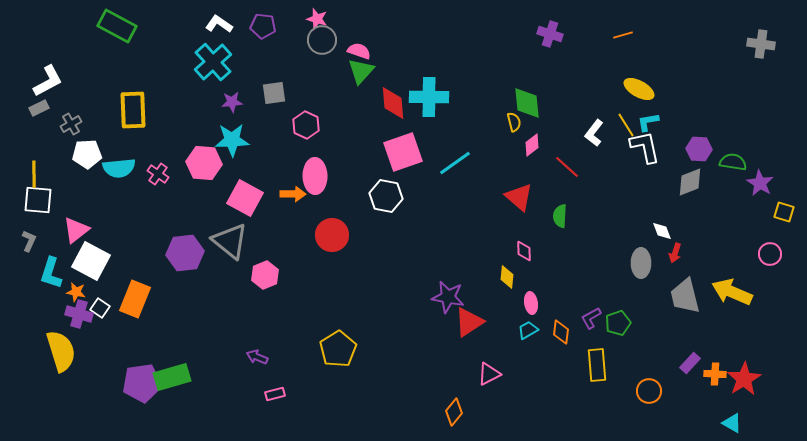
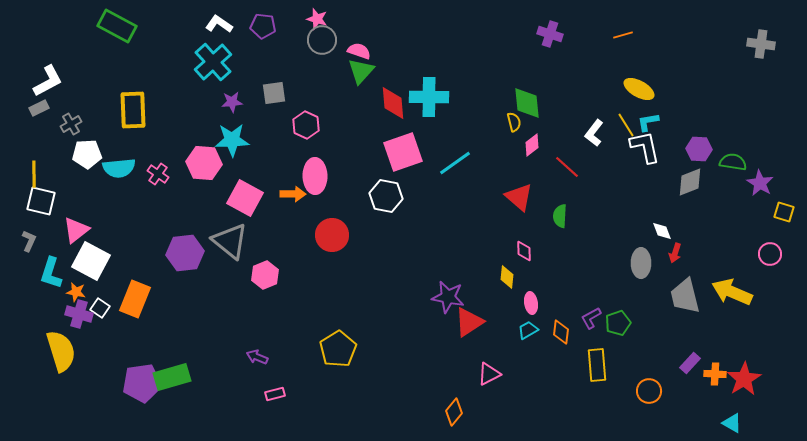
white square at (38, 200): moved 3 px right, 1 px down; rotated 8 degrees clockwise
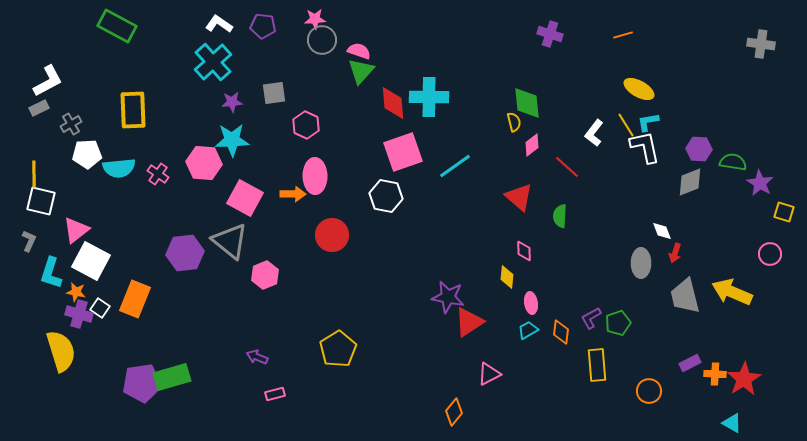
pink star at (317, 19): moved 2 px left; rotated 20 degrees counterclockwise
cyan line at (455, 163): moved 3 px down
purple rectangle at (690, 363): rotated 20 degrees clockwise
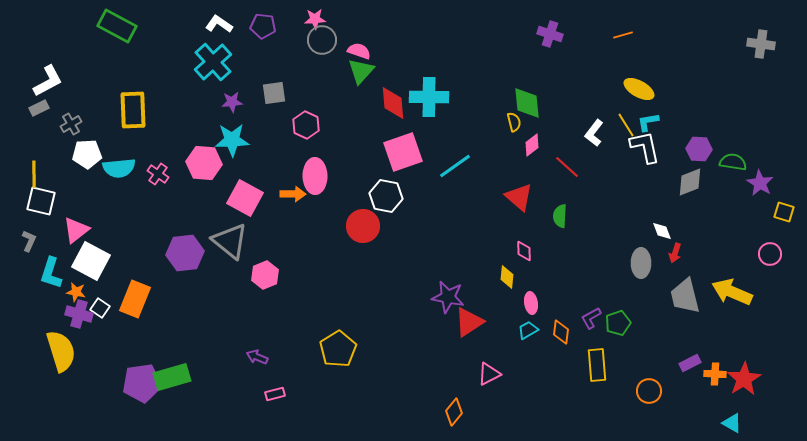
red circle at (332, 235): moved 31 px right, 9 px up
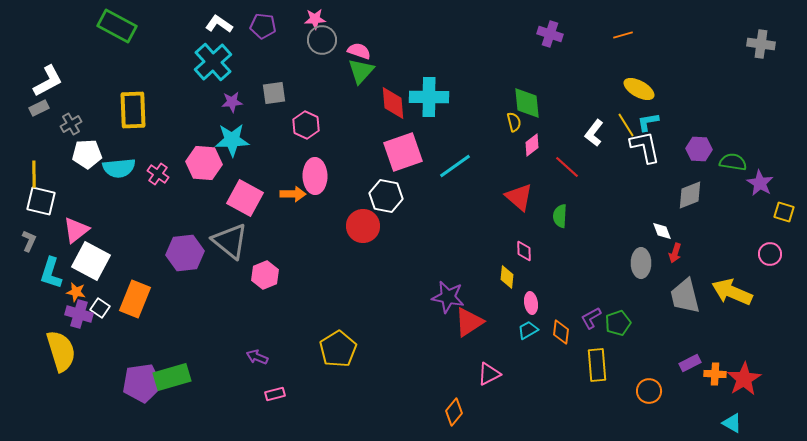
gray diamond at (690, 182): moved 13 px down
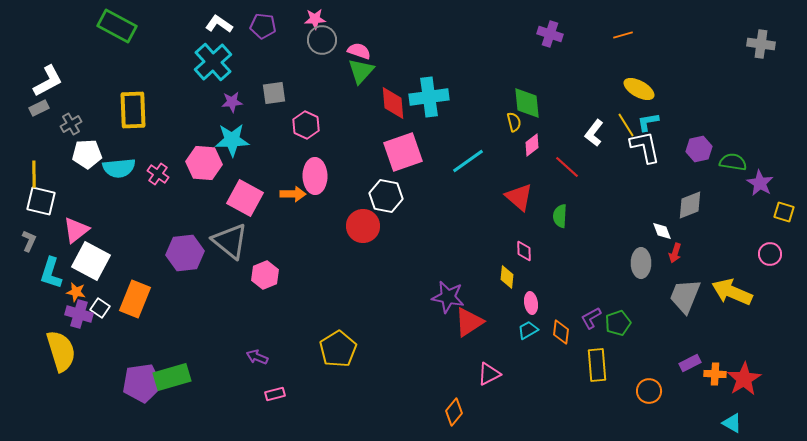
cyan cross at (429, 97): rotated 9 degrees counterclockwise
purple hexagon at (699, 149): rotated 15 degrees counterclockwise
cyan line at (455, 166): moved 13 px right, 5 px up
gray diamond at (690, 195): moved 10 px down
gray trapezoid at (685, 296): rotated 36 degrees clockwise
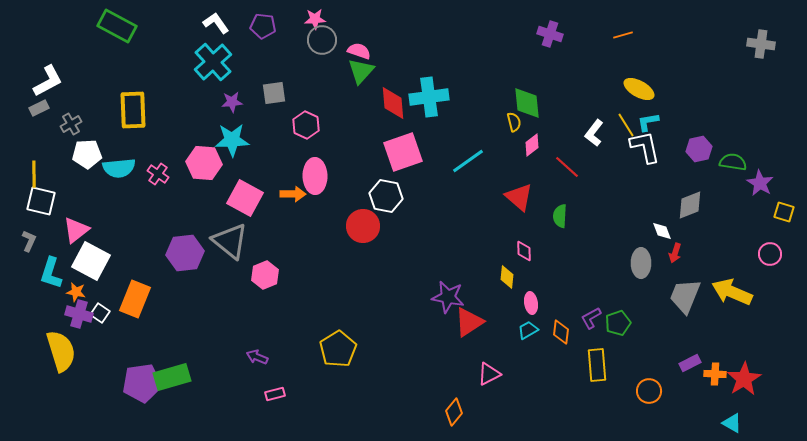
white L-shape at (219, 24): moved 3 px left, 1 px up; rotated 20 degrees clockwise
white square at (100, 308): moved 5 px down
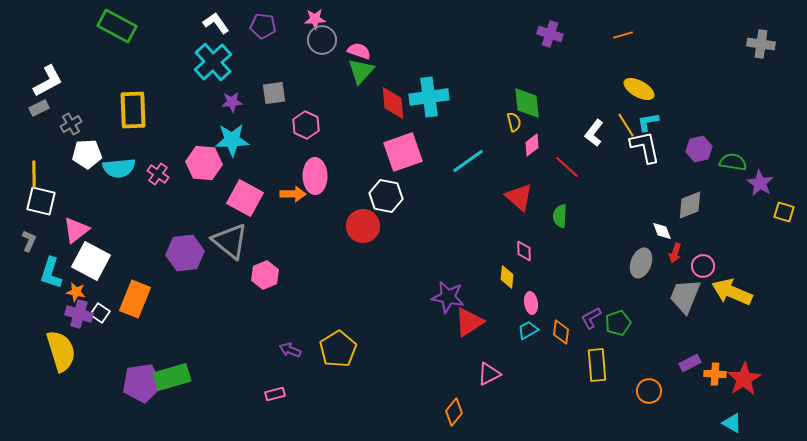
pink circle at (770, 254): moved 67 px left, 12 px down
gray ellipse at (641, 263): rotated 20 degrees clockwise
purple arrow at (257, 357): moved 33 px right, 7 px up
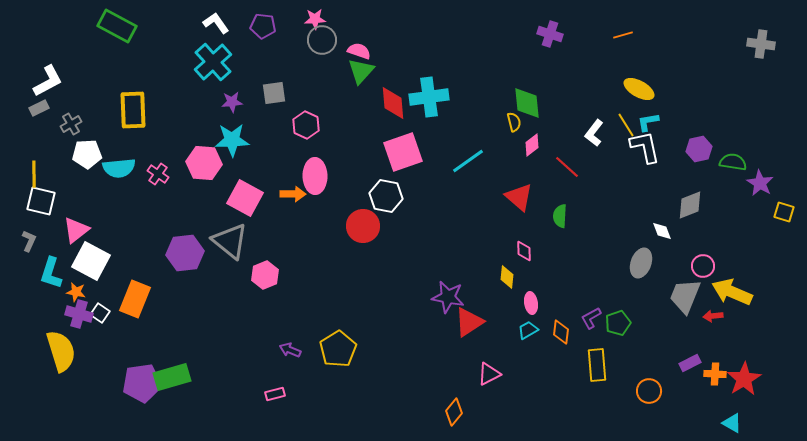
red arrow at (675, 253): moved 38 px right, 63 px down; rotated 66 degrees clockwise
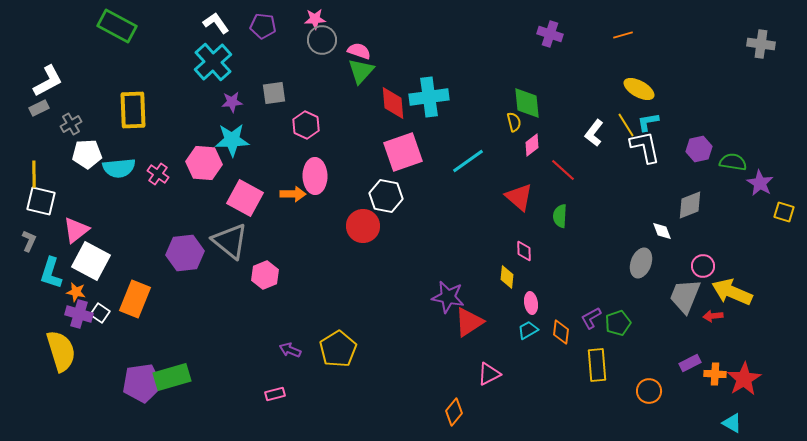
red line at (567, 167): moved 4 px left, 3 px down
